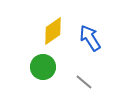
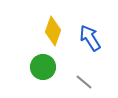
yellow diamond: rotated 36 degrees counterclockwise
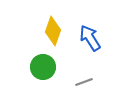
gray line: rotated 60 degrees counterclockwise
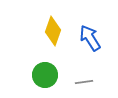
green circle: moved 2 px right, 8 px down
gray line: rotated 12 degrees clockwise
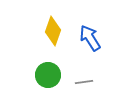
green circle: moved 3 px right
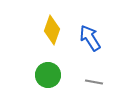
yellow diamond: moved 1 px left, 1 px up
gray line: moved 10 px right; rotated 18 degrees clockwise
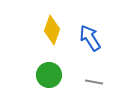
green circle: moved 1 px right
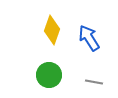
blue arrow: moved 1 px left
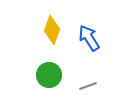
gray line: moved 6 px left, 4 px down; rotated 30 degrees counterclockwise
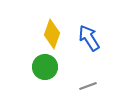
yellow diamond: moved 4 px down
green circle: moved 4 px left, 8 px up
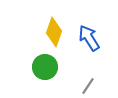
yellow diamond: moved 2 px right, 2 px up
gray line: rotated 36 degrees counterclockwise
